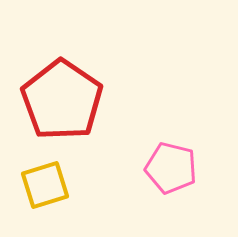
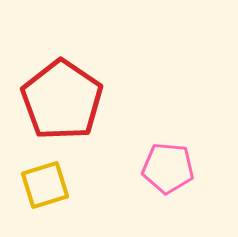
pink pentagon: moved 3 px left; rotated 9 degrees counterclockwise
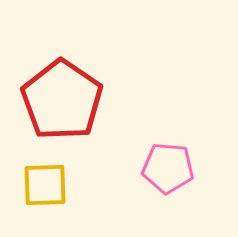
yellow square: rotated 15 degrees clockwise
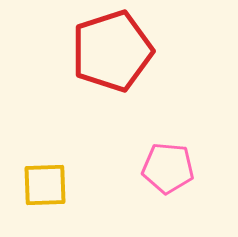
red pentagon: moved 50 px right, 49 px up; rotated 20 degrees clockwise
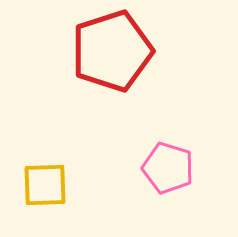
pink pentagon: rotated 12 degrees clockwise
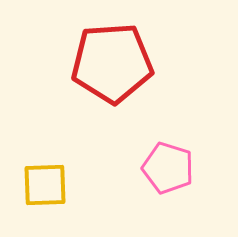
red pentagon: moved 12 px down; rotated 14 degrees clockwise
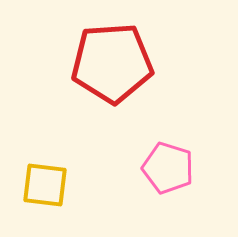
yellow square: rotated 9 degrees clockwise
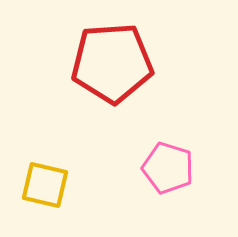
yellow square: rotated 6 degrees clockwise
